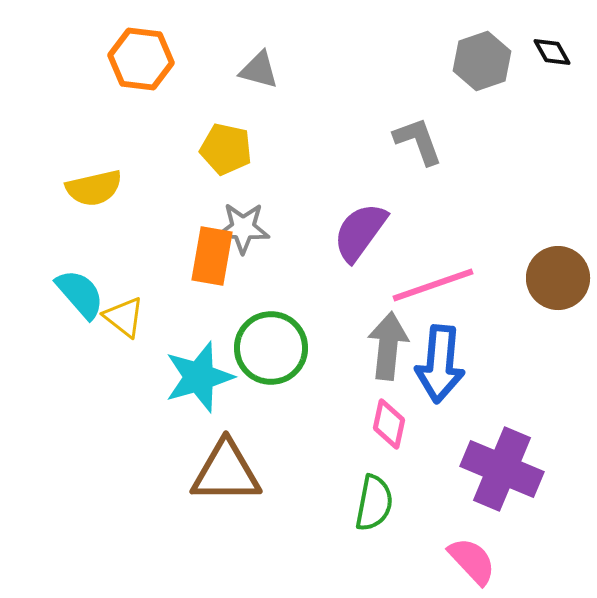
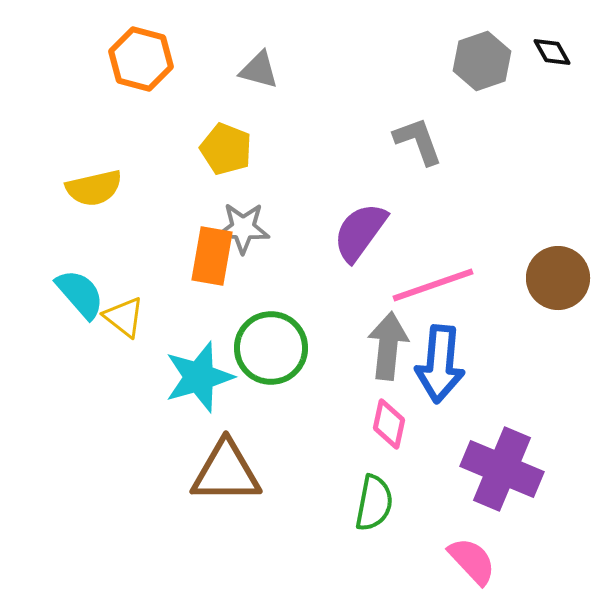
orange hexagon: rotated 8 degrees clockwise
yellow pentagon: rotated 9 degrees clockwise
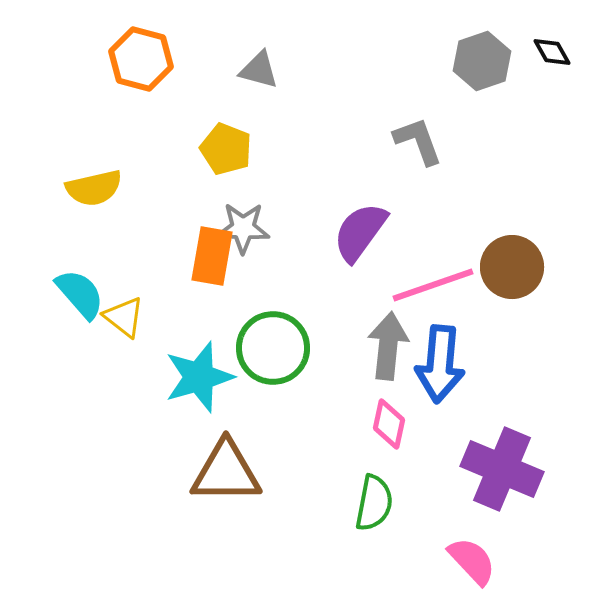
brown circle: moved 46 px left, 11 px up
green circle: moved 2 px right
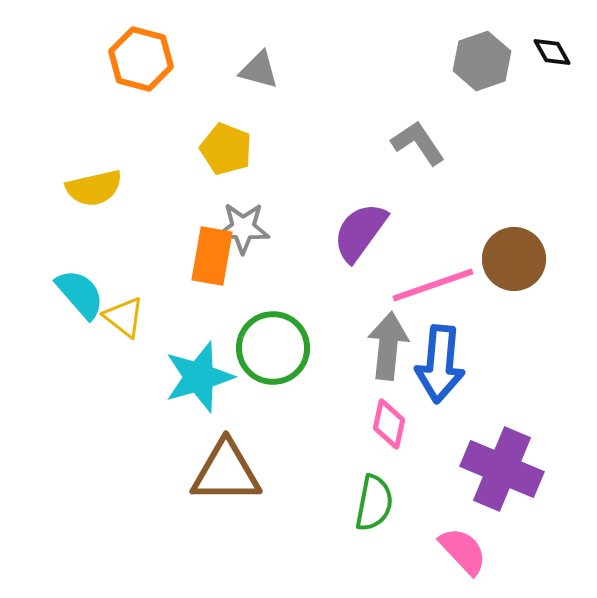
gray L-shape: moved 2 px down; rotated 14 degrees counterclockwise
brown circle: moved 2 px right, 8 px up
pink semicircle: moved 9 px left, 10 px up
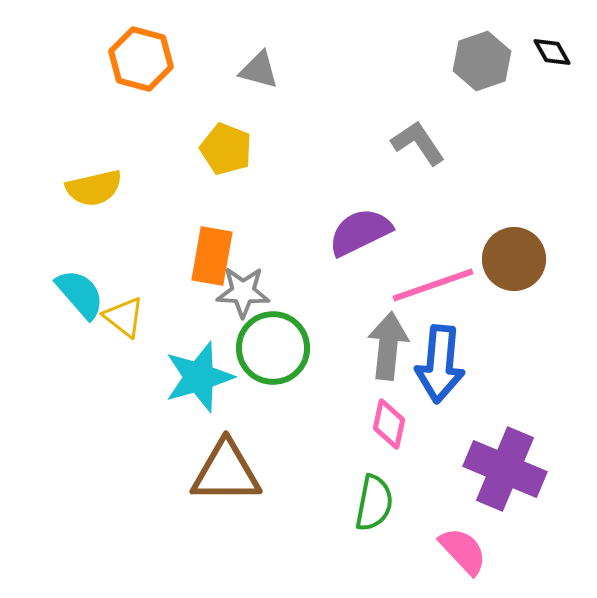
gray star: moved 64 px down
purple semicircle: rotated 28 degrees clockwise
purple cross: moved 3 px right
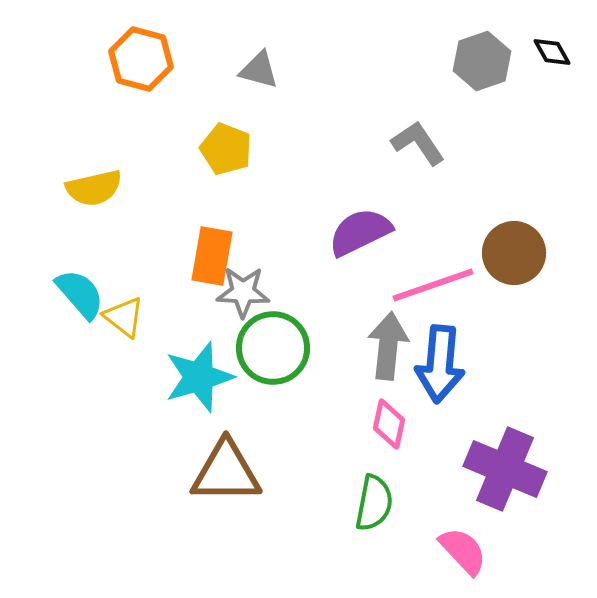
brown circle: moved 6 px up
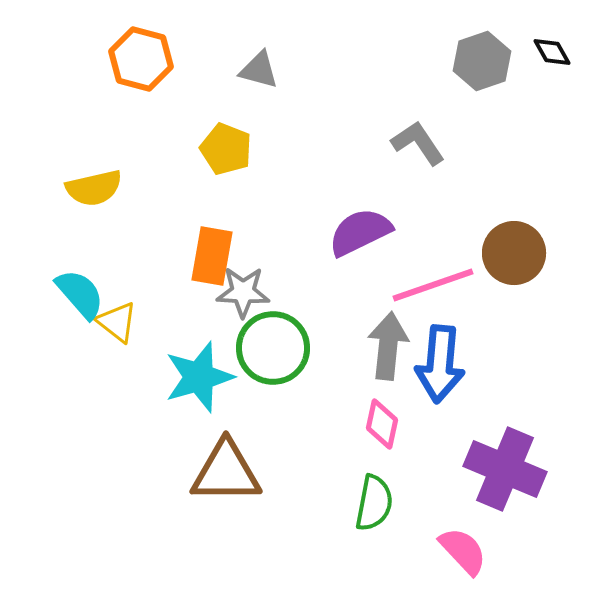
yellow triangle: moved 7 px left, 5 px down
pink diamond: moved 7 px left
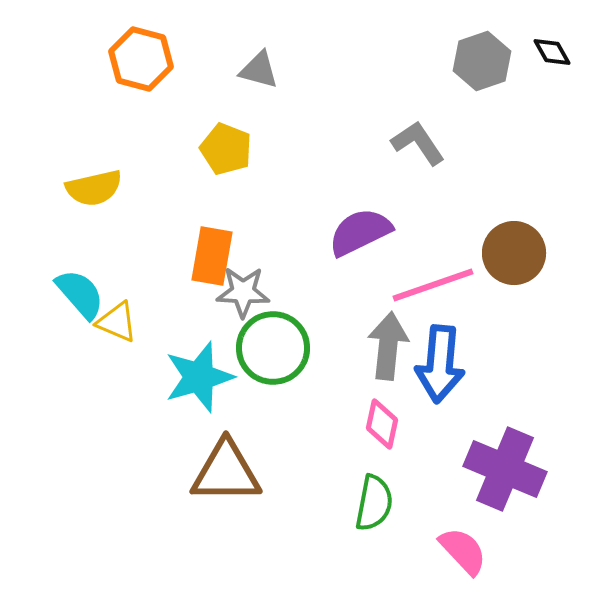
yellow triangle: rotated 15 degrees counterclockwise
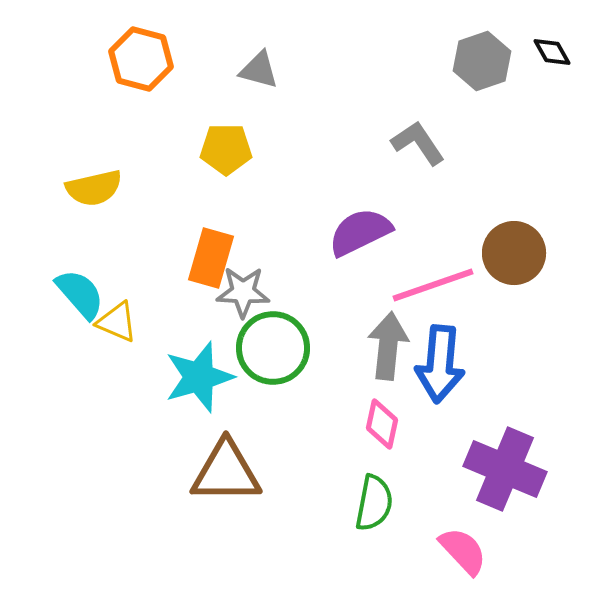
yellow pentagon: rotated 21 degrees counterclockwise
orange rectangle: moved 1 px left, 2 px down; rotated 6 degrees clockwise
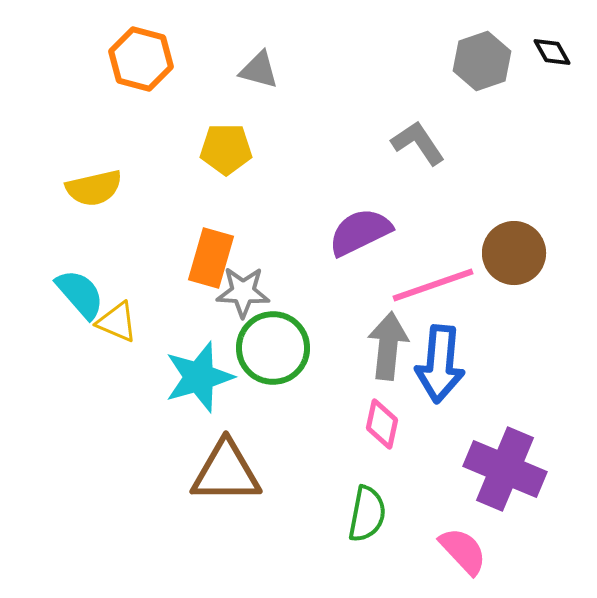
green semicircle: moved 7 px left, 11 px down
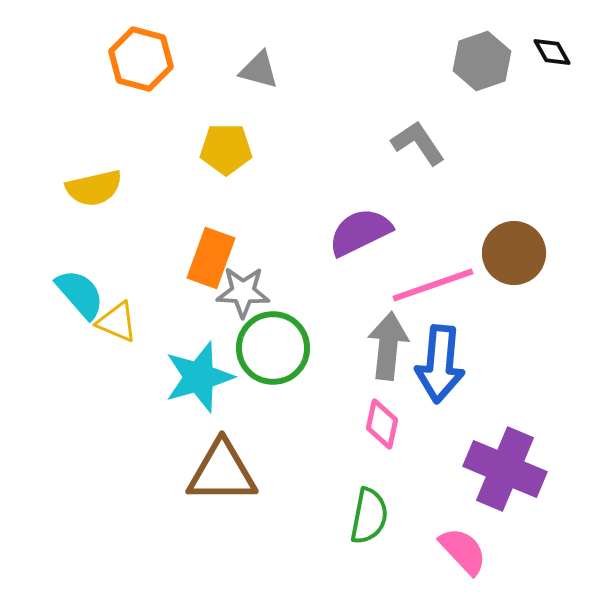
orange rectangle: rotated 4 degrees clockwise
brown triangle: moved 4 px left
green semicircle: moved 2 px right, 2 px down
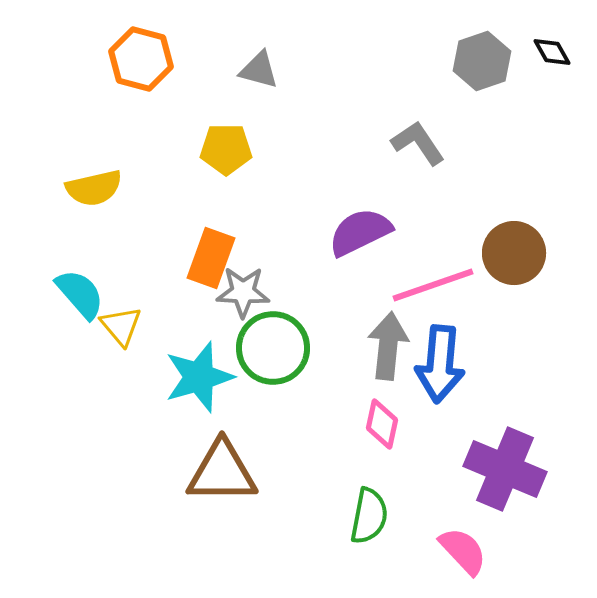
yellow triangle: moved 4 px right, 4 px down; rotated 27 degrees clockwise
